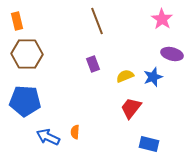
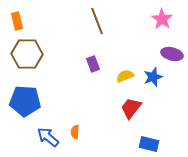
blue arrow: rotated 15 degrees clockwise
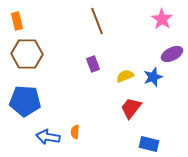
purple ellipse: rotated 40 degrees counterclockwise
blue arrow: rotated 30 degrees counterclockwise
